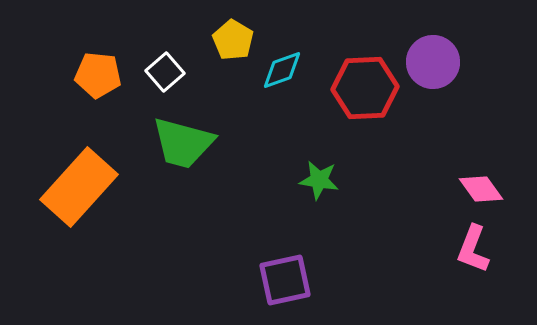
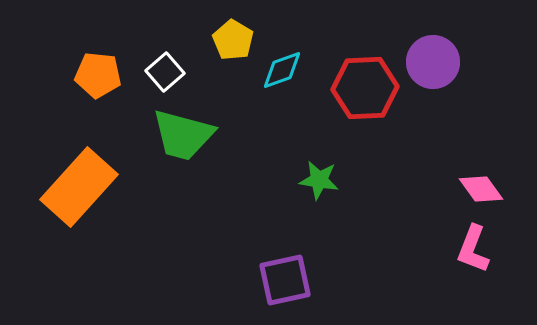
green trapezoid: moved 8 px up
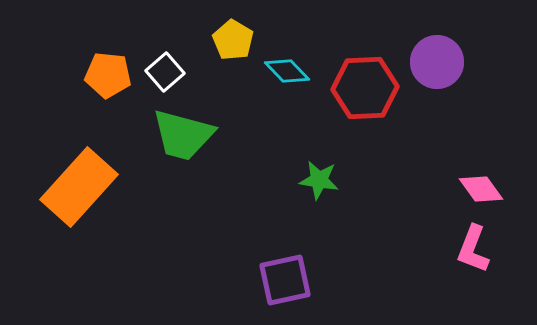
purple circle: moved 4 px right
cyan diamond: moved 5 px right, 1 px down; rotated 66 degrees clockwise
orange pentagon: moved 10 px right
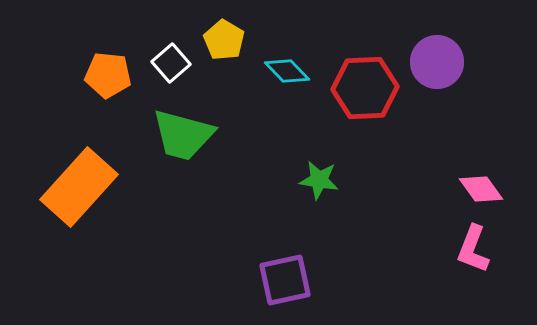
yellow pentagon: moved 9 px left
white square: moved 6 px right, 9 px up
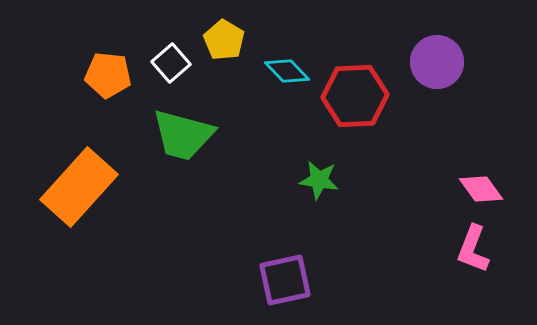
red hexagon: moved 10 px left, 8 px down
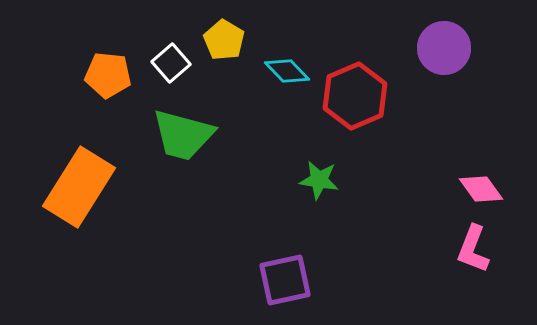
purple circle: moved 7 px right, 14 px up
red hexagon: rotated 20 degrees counterclockwise
orange rectangle: rotated 10 degrees counterclockwise
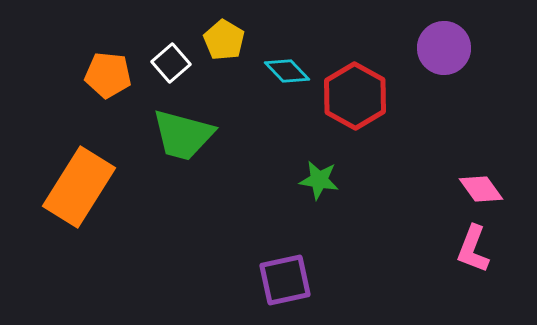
red hexagon: rotated 8 degrees counterclockwise
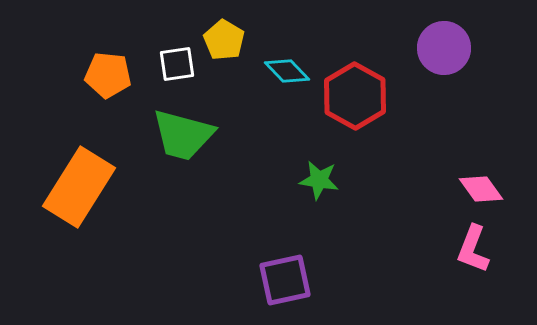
white square: moved 6 px right, 1 px down; rotated 33 degrees clockwise
